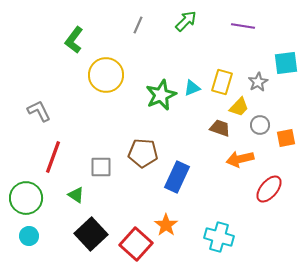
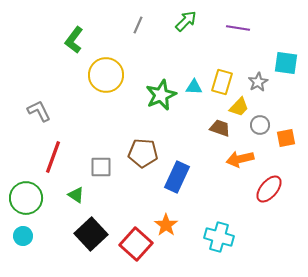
purple line: moved 5 px left, 2 px down
cyan square: rotated 15 degrees clockwise
cyan triangle: moved 2 px right, 1 px up; rotated 24 degrees clockwise
cyan circle: moved 6 px left
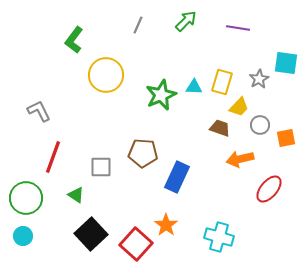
gray star: moved 1 px right, 3 px up
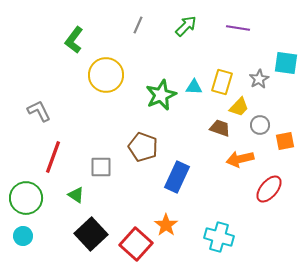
green arrow: moved 5 px down
orange square: moved 1 px left, 3 px down
brown pentagon: moved 6 px up; rotated 16 degrees clockwise
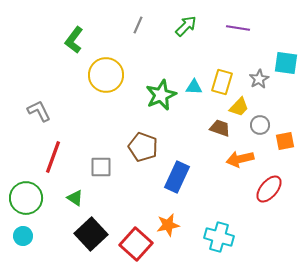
green triangle: moved 1 px left, 3 px down
orange star: moved 2 px right; rotated 25 degrees clockwise
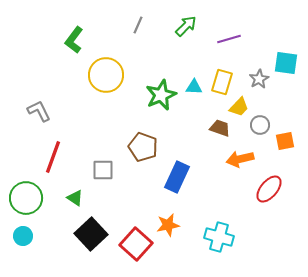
purple line: moved 9 px left, 11 px down; rotated 25 degrees counterclockwise
gray square: moved 2 px right, 3 px down
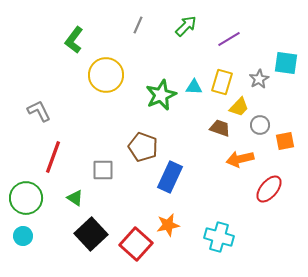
purple line: rotated 15 degrees counterclockwise
blue rectangle: moved 7 px left
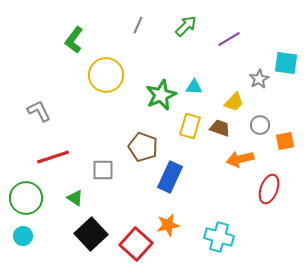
yellow rectangle: moved 32 px left, 44 px down
yellow trapezoid: moved 5 px left, 5 px up
red line: rotated 52 degrees clockwise
red ellipse: rotated 20 degrees counterclockwise
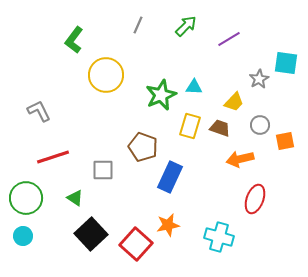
red ellipse: moved 14 px left, 10 px down
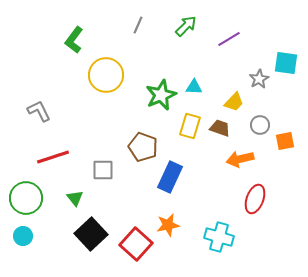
green triangle: rotated 18 degrees clockwise
